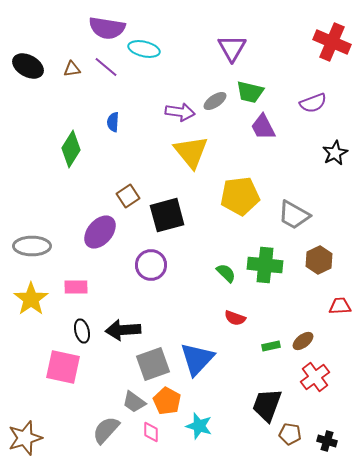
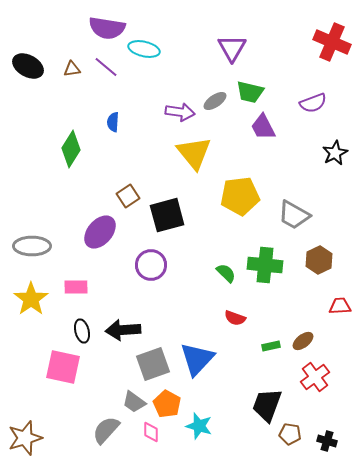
yellow triangle at (191, 152): moved 3 px right, 1 px down
orange pentagon at (167, 401): moved 3 px down
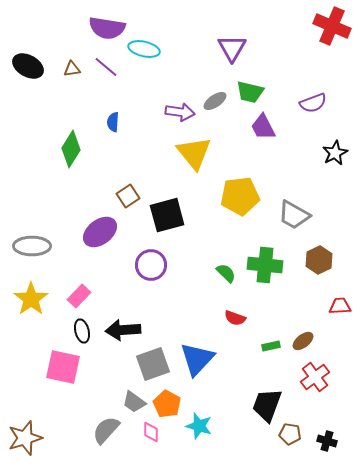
red cross at (332, 42): moved 16 px up
purple ellipse at (100, 232): rotated 12 degrees clockwise
pink rectangle at (76, 287): moved 3 px right, 9 px down; rotated 45 degrees counterclockwise
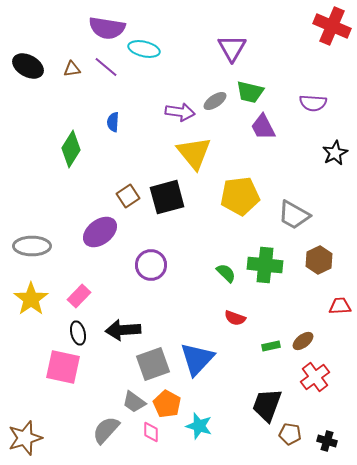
purple semicircle at (313, 103): rotated 24 degrees clockwise
black square at (167, 215): moved 18 px up
black ellipse at (82, 331): moved 4 px left, 2 px down
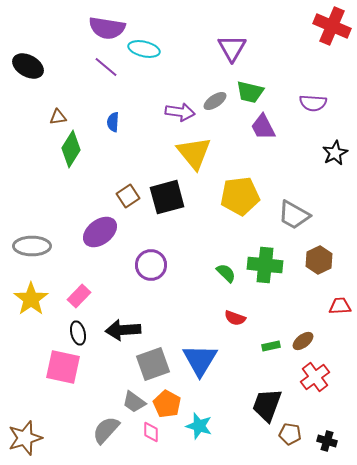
brown triangle at (72, 69): moved 14 px left, 48 px down
blue triangle at (197, 359): moved 3 px right, 1 px down; rotated 12 degrees counterclockwise
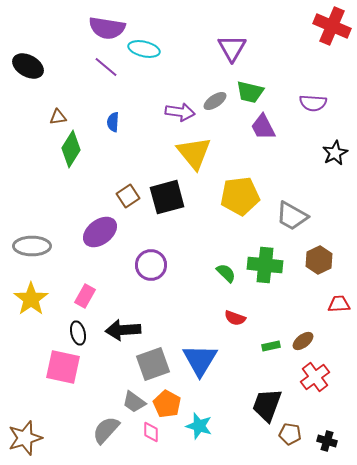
gray trapezoid at (294, 215): moved 2 px left, 1 px down
pink rectangle at (79, 296): moved 6 px right; rotated 15 degrees counterclockwise
red trapezoid at (340, 306): moved 1 px left, 2 px up
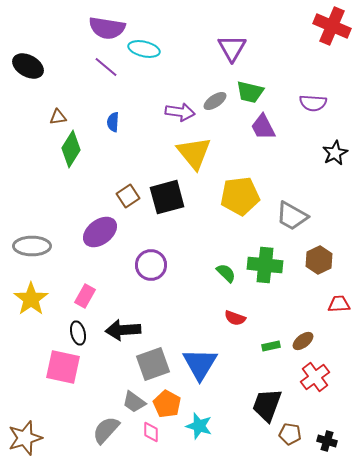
blue triangle at (200, 360): moved 4 px down
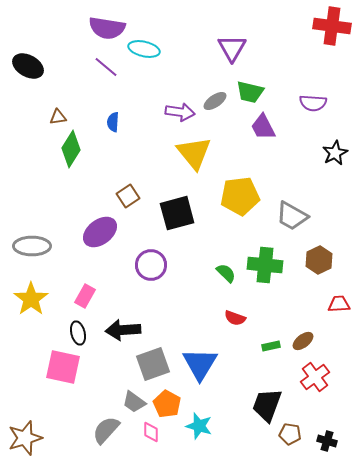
red cross at (332, 26): rotated 15 degrees counterclockwise
black square at (167, 197): moved 10 px right, 16 px down
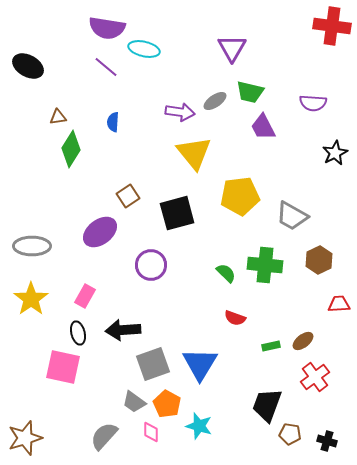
gray semicircle at (106, 430): moved 2 px left, 6 px down
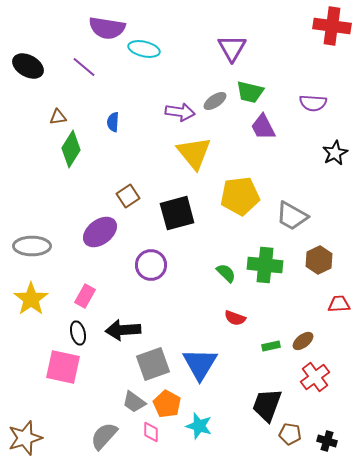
purple line at (106, 67): moved 22 px left
